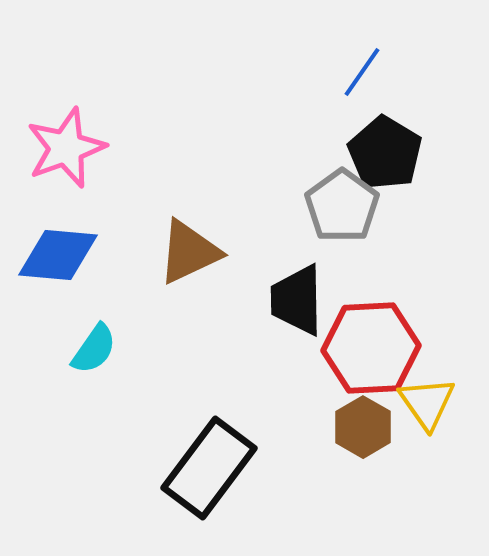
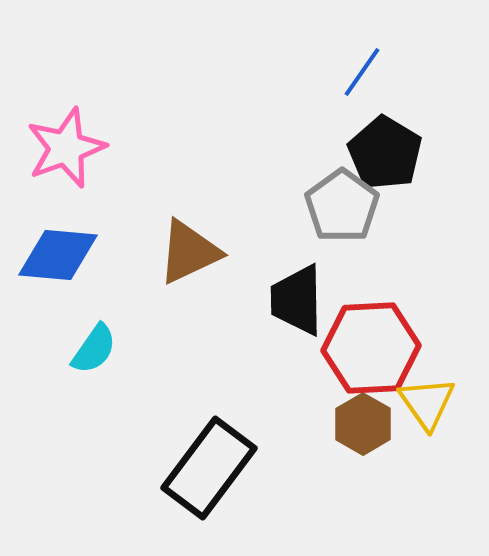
brown hexagon: moved 3 px up
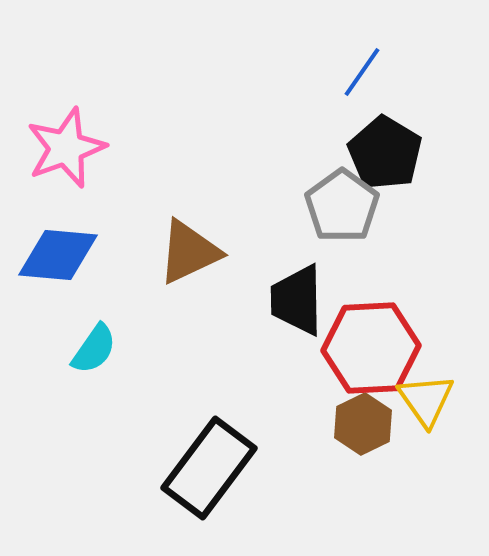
yellow triangle: moved 1 px left, 3 px up
brown hexagon: rotated 4 degrees clockwise
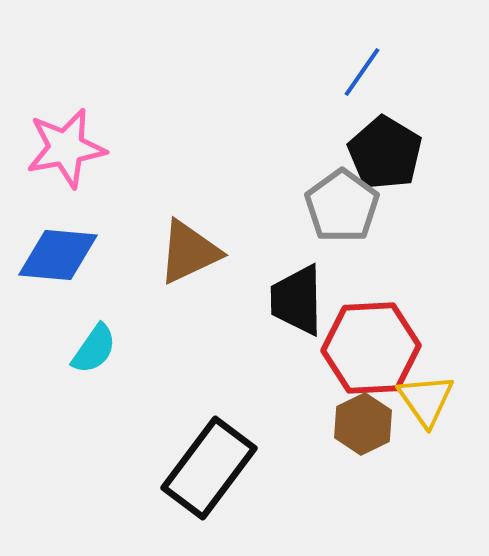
pink star: rotated 10 degrees clockwise
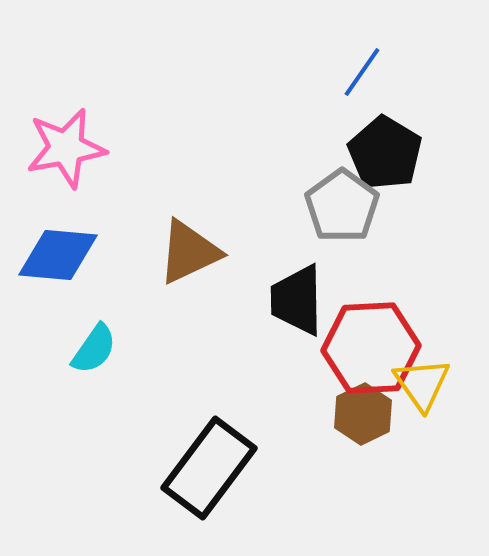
yellow triangle: moved 4 px left, 16 px up
brown hexagon: moved 10 px up
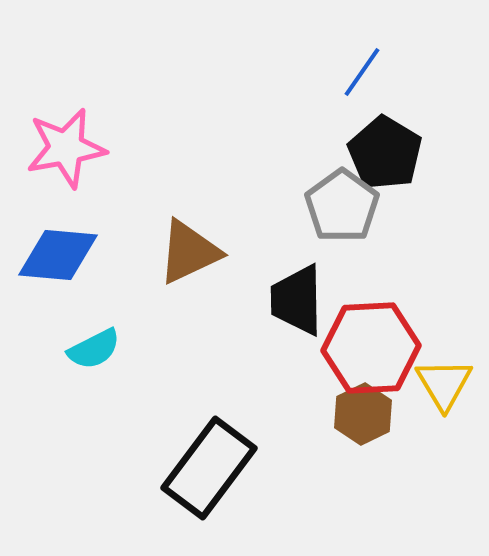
cyan semicircle: rotated 28 degrees clockwise
yellow triangle: moved 22 px right; rotated 4 degrees clockwise
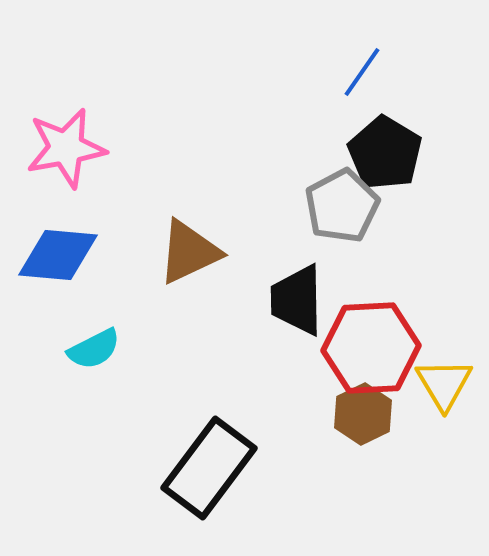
gray pentagon: rotated 8 degrees clockwise
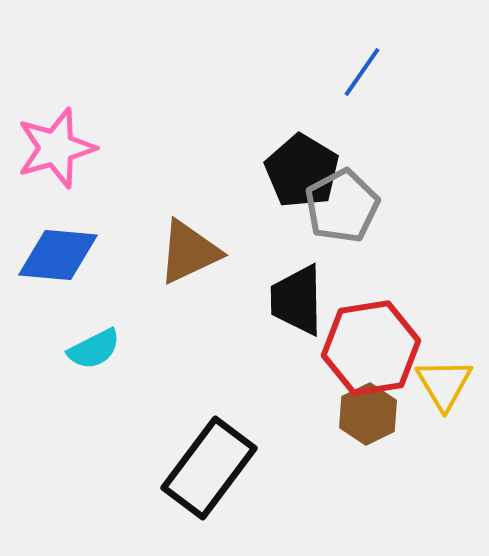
pink star: moved 10 px left; rotated 6 degrees counterclockwise
black pentagon: moved 83 px left, 18 px down
red hexagon: rotated 6 degrees counterclockwise
brown hexagon: moved 5 px right
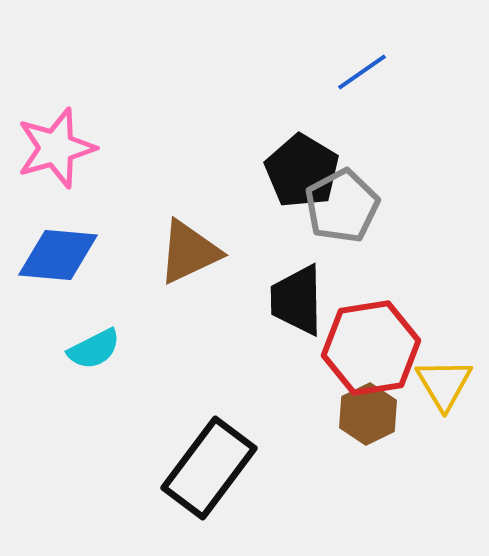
blue line: rotated 20 degrees clockwise
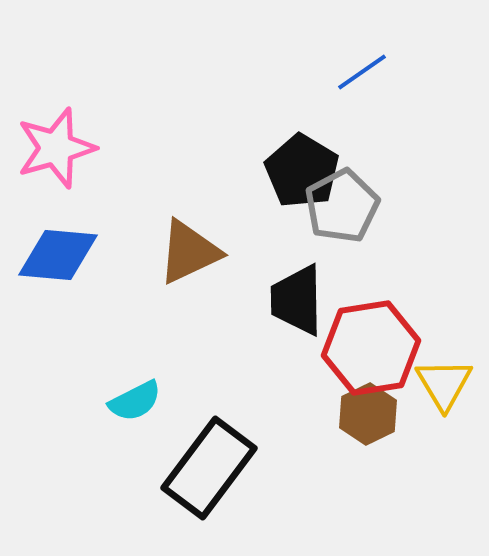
cyan semicircle: moved 41 px right, 52 px down
